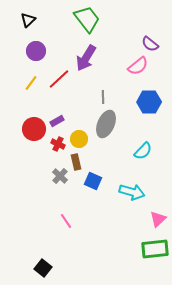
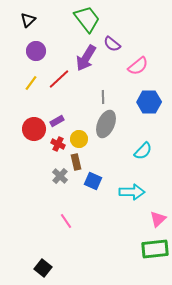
purple semicircle: moved 38 px left
cyan arrow: rotated 15 degrees counterclockwise
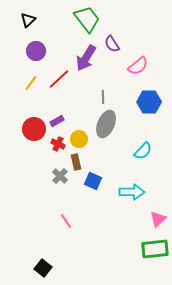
purple semicircle: rotated 18 degrees clockwise
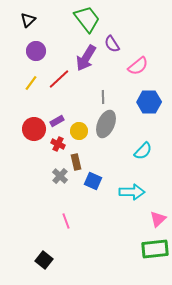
yellow circle: moved 8 px up
pink line: rotated 14 degrees clockwise
black square: moved 1 px right, 8 px up
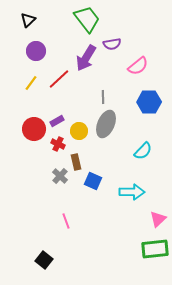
purple semicircle: rotated 66 degrees counterclockwise
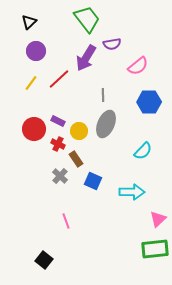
black triangle: moved 1 px right, 2 px down
gray line: moved 2 px up
purple rectangle: moved 1 px right; rotated 56 degrees clockwise
brown rectangle: moved 3 px up; rotated 21 degrees counterclockwise
